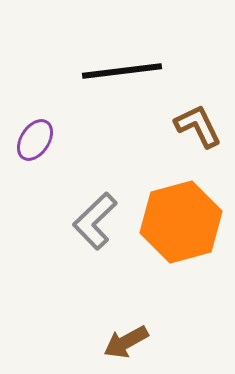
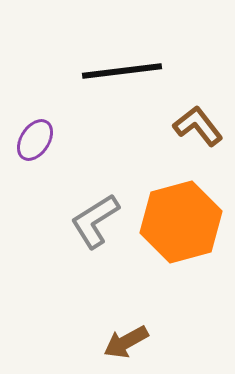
brown L-shape: rotated 12 degrees counterclockwise
gray L-shape: rotated 12 degrees clockwise
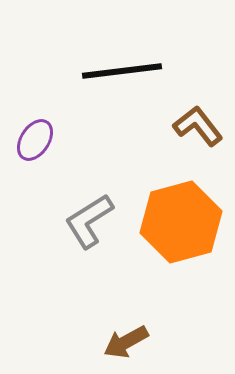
gray L-shape: moved 6 px left
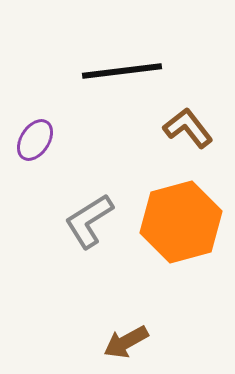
brown L-shape: moved 10 px left, 2 px down
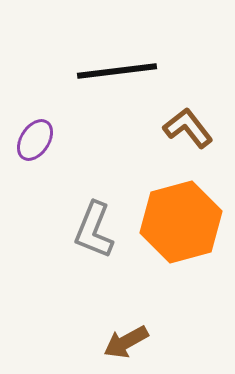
black line: moved 5 px left
gray L-shape: moved 5 px right, 9 px down; rotated 36 degrees counterclockwise
